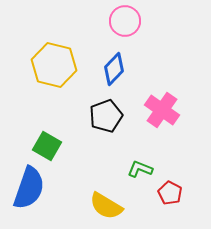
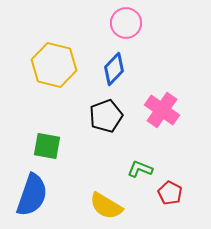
pink circle: moved 1 px right, 2 px down
green square: rotated 20 degrees counterclockwise
blue semicircle: moved 3 px right, 7 px down
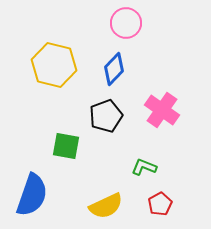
green square: moved 19 px right
green L-shape: moved 4 px right, 2 px up
red pentagon: moved 10 px left, 11 px down; rotated 15 degrees clockwise
yellow semicircle: rotated 56 degrees counterclockwise
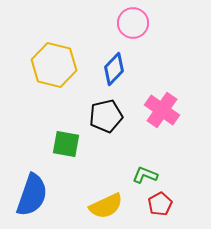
pink circle: moved 7 px right
black pentagon: rotated 8 degrees clockwise
green square: moved 2 px up
green L-shape: moved 1 px right, 8 px down
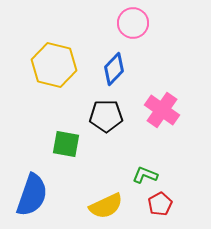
black pentagon: rotated 12 degrees clockwise
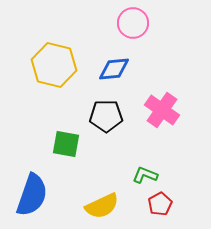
blue diamond: rotated 40 degrees clockwise
yellow semicircle: moved 4 px left
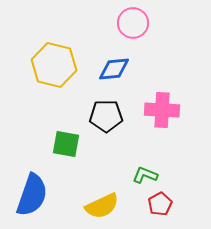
pink cross: rotated 32 degrees counterclockwise
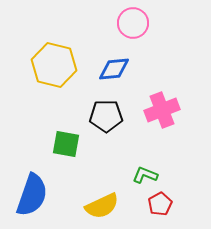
pink cross: rotated 24 degrees counterclockwise
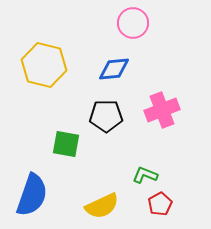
yellow hexagon: moved 10 px left
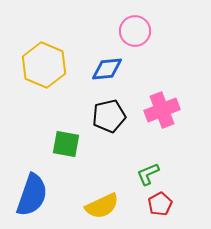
pink circle: moved 2 px right, 8 px down
yellow hexagon: rotated 9 degrees clockwise
blue diamond: moved 7 px left
black pentagon: moved 3 px right; rotated 12 degrees counterclockwise
green L-shape: moved 3 px right, 1 px up; rotated 45 degrees counterclockwise
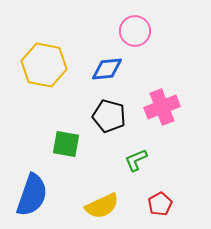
yellow hexagon: rotated 12 degrees counterclockwise
pink cross: moved 3 px up
black pentagon: rotated 28 degrees clockwise
green L-shape: moved 12 px left, 14 px up
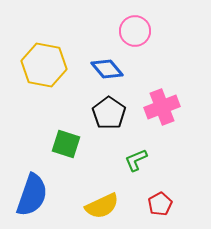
blue diamond: rotated 56 degrees clockwise
black pentagon: moved 3 px up; rotated 20 degrees clockwise
green square: rotated 8 degrees clockwise
